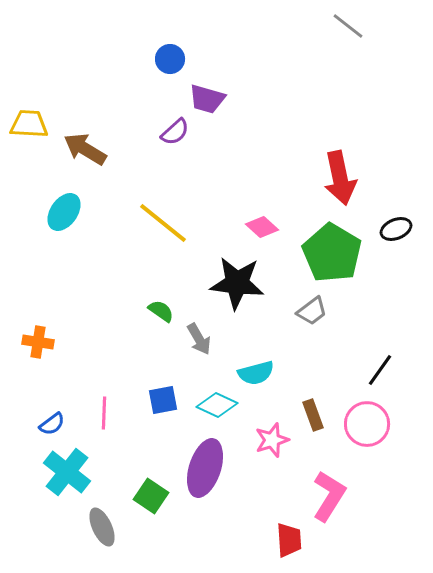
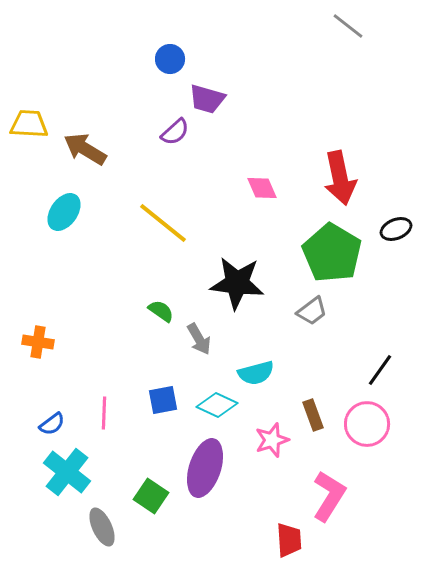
pink diamond: moved 39 px up; rotated 24 degrees clockwise
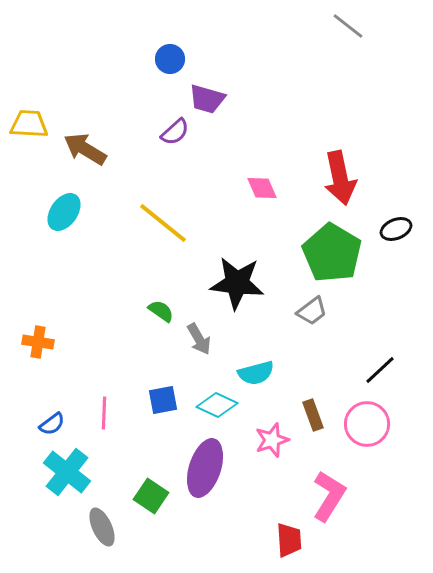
black line: rotated 12 degrees clockwise
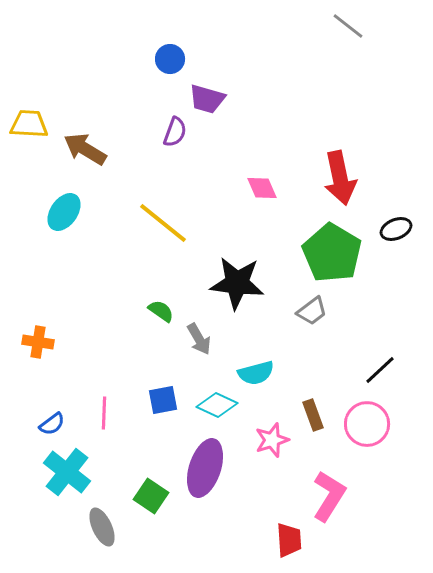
purple semicircle: rotated 28 degrees counterclockwise
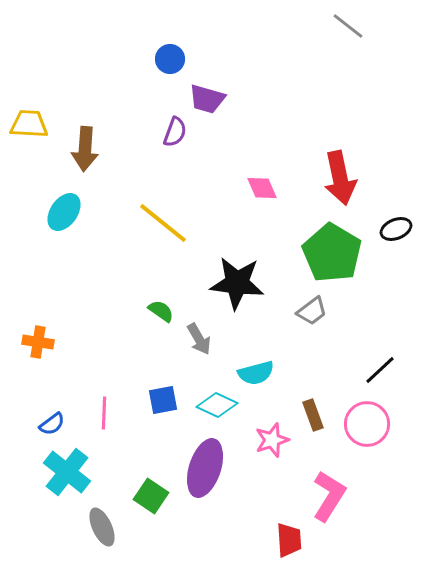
brown arrow: rotated 117 degrees counterclockwise
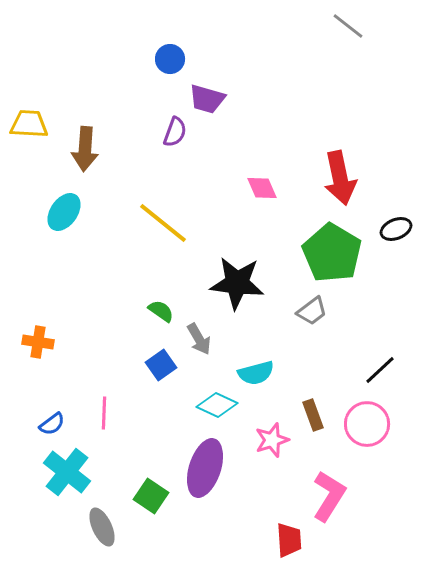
blue square: moved 2 px left, 35 px up; rotated 24 degrees counterclockwise
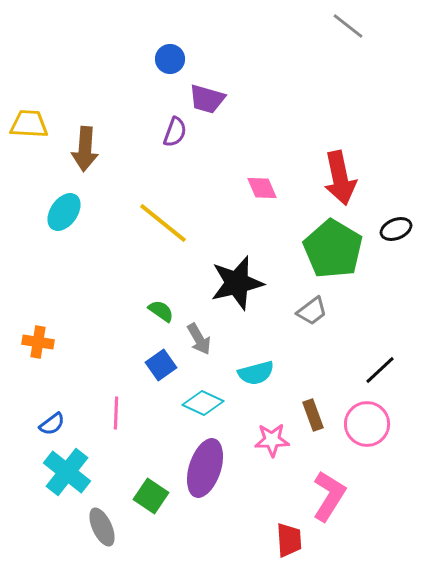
green pentagon: moved 1 px right, 4 px up
black star: rotated 20 degrees counterclockwise
cyan diamond: moved 14 px left, 2 px up
pink line: moved 12 px right
pink star: rotated 16 degrees clockwise
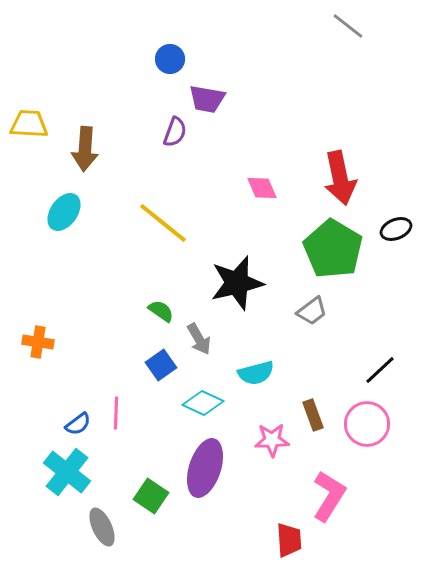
purple trapezoid: rotated 6 degrees counterclockwise
blue semicircle: moved 26 px right
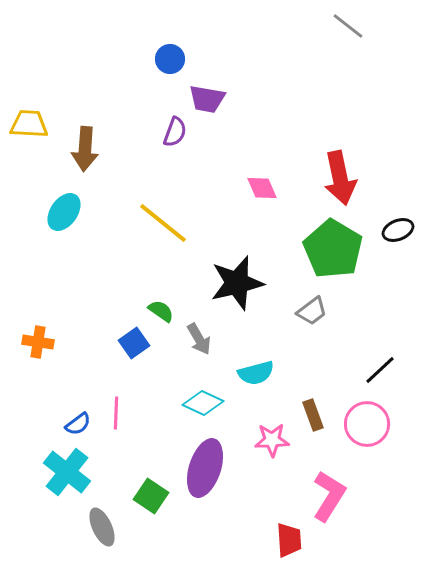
black ellipse: moved 2 px right, 1 px down
blue square: moved 27 px left, 22 px up
